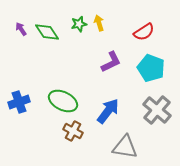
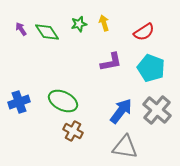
yellow arrow: moved 5 px right
purple L-shape: rotated 15 degrees clockwise
blue arrow: moved 13 px right
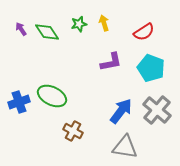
green ellipse: moved 11 px left, 5 px up
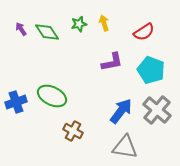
purple L-shape: moved 1 px right
cyan pentagon: moved 2 px down
blue cross: moved 3 px left
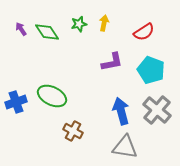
yellow arrow: rotated 28 degrees clockwise
blue arrow: rotated 52 degrees counterclockwise
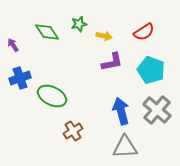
yellow arrow: moved 13 px down; rotated 91 degrees clockwise
purple arrow: moved 8 px left, 16 px down
blue cross: moved 4 px right, 24 px up
brown cross: rotated 30 degrees clockwise
gray triangle: rotated 12 degrees counterclockwise
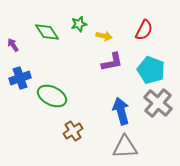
red semicircle: moved 2 px up; rotated 30 degrees counterclockwise
gray cross: moved 1 px right, 7 px up
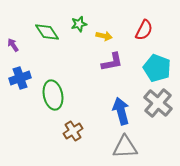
cyan pentagon: moved 6 px right, 2 px up
green ellipse: moved 1 px right, 1 px up; rotated 52 degrees clockwise
